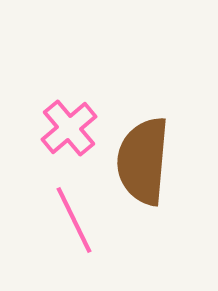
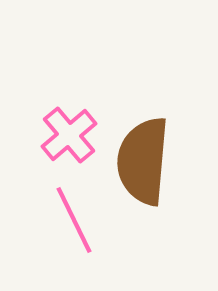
pink cross: moved 7 px down
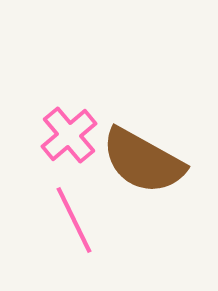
brown semicircle: rotated 66 degrees counterclockwise
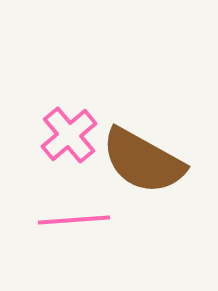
pink line: rotated 68 degrees counterclockwise
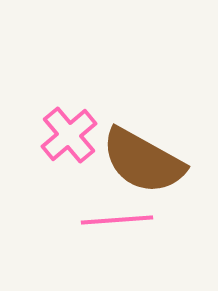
pink line: moved 43 px right
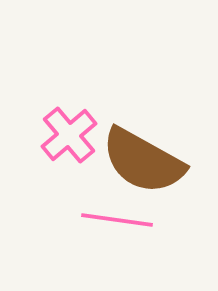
pink line: rotated 12 degrees clockwise
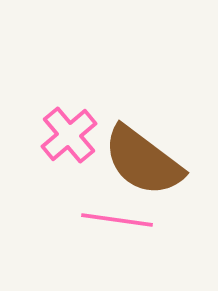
brown semicircle: rotated 8 degrees clockwise
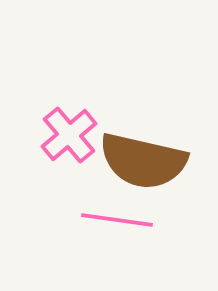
brown semicircle: rotated 24 degrees counterclockwise
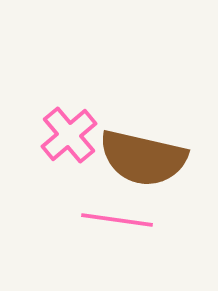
brown semicircle: moved 3 px up
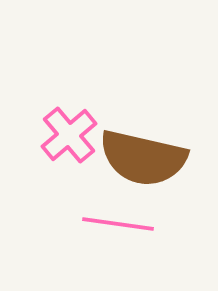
pink line: moved 1 px right, 4 px down
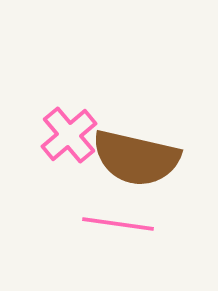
brown semicircle: moved 7 px left
